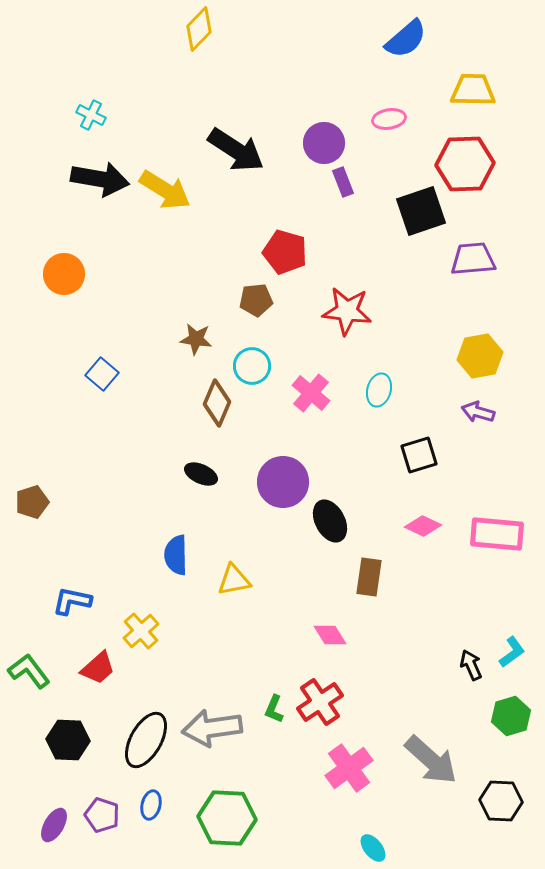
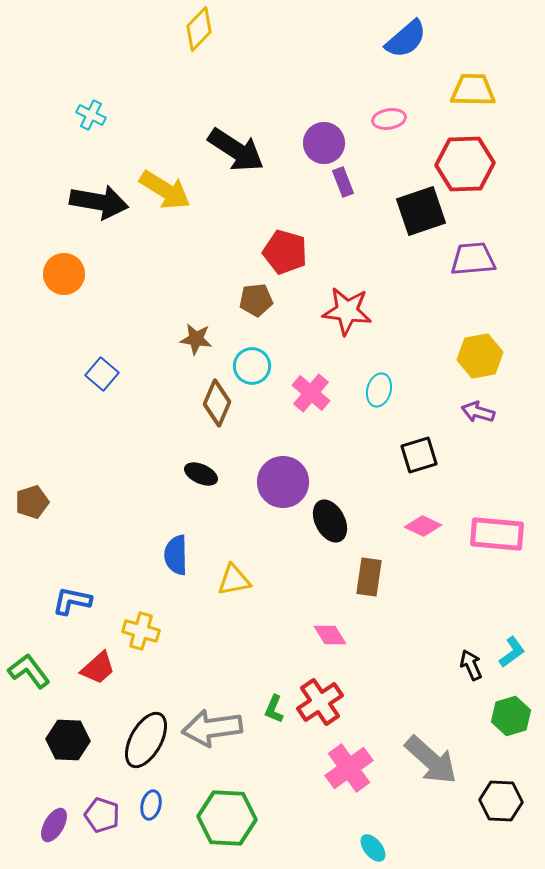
black arrow at (100, 179): moved 1 px left, 23 px down
yellow cross at (141, 631): rotated 33 degrees counterclockwise
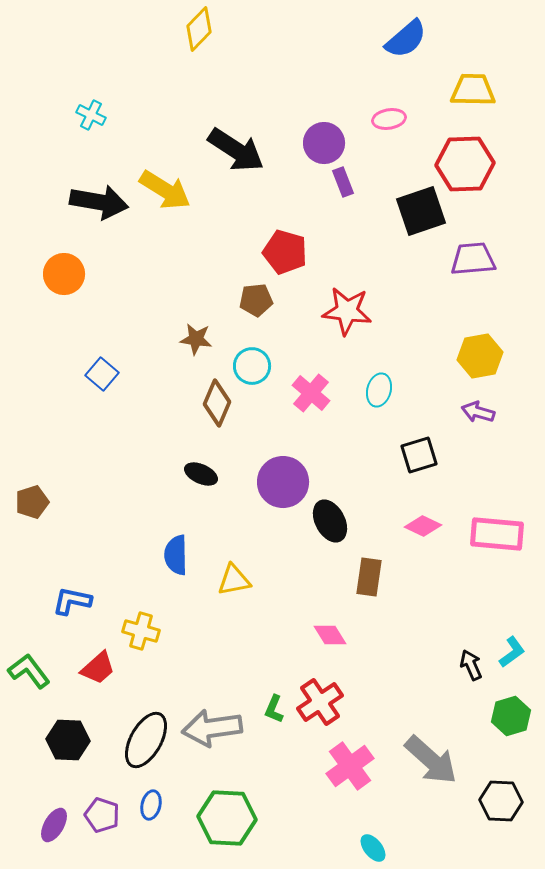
pink cross at (349, 768): moved 1 px right, 2 px up
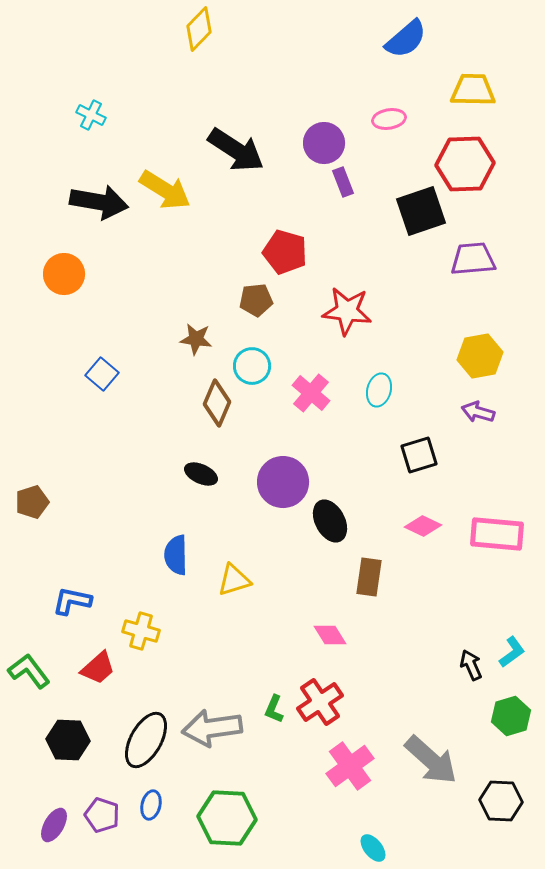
yellow triangle at (234, 580): rotated 6 degrees counterclockwise
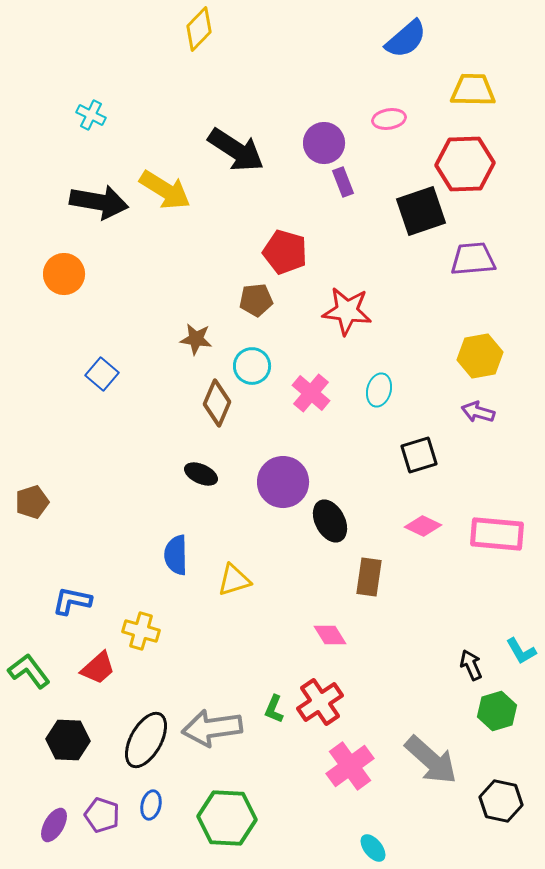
cyan L-shape at (512, 652): moved 9 px right, 1 px up; rotated 96 degrees clockwise
green hexagon at (511, 716): moved 14 px left, 5 px up
black hexagon at (501, 801): rotated 9 degrees clockwise
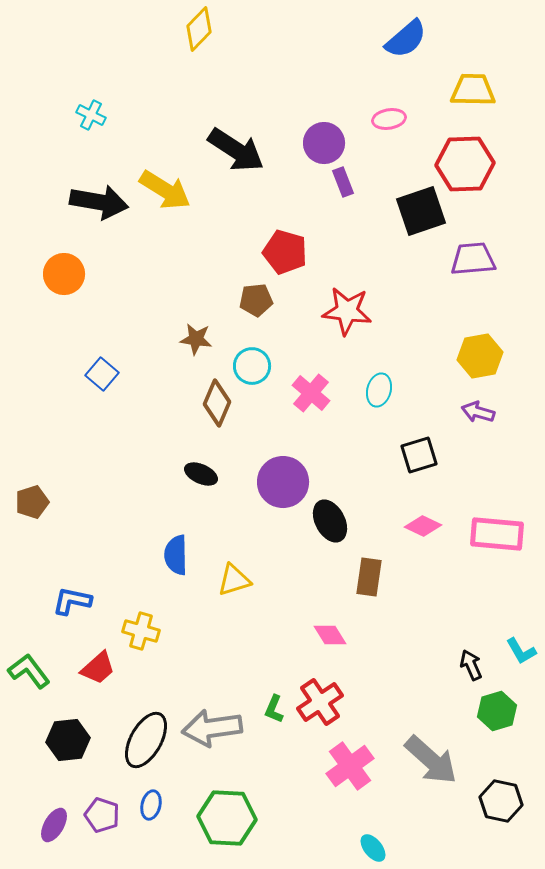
black hexagon at (68, 740): rotated 9 degrees counterclockwise
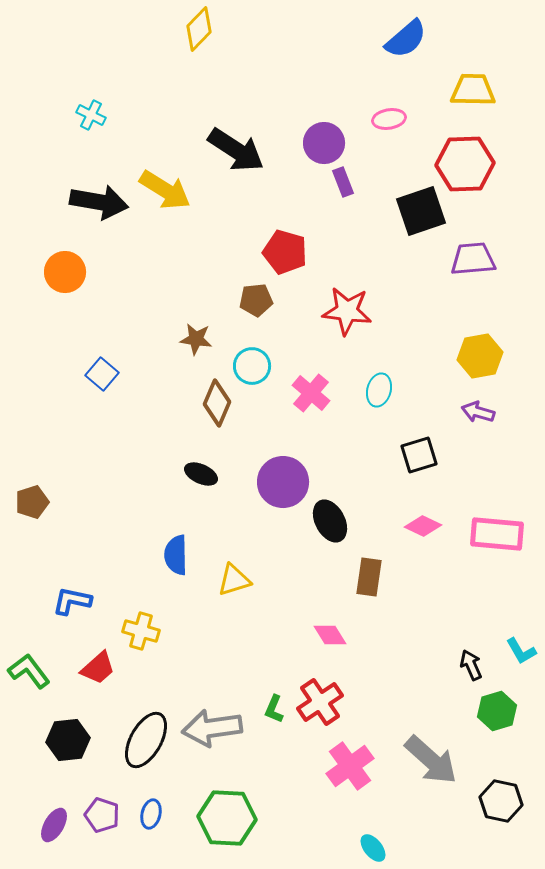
orange circle at (64, 274): moved 1 px right, 2 px up
blue ellipse at (151, 805): moved 9 px down
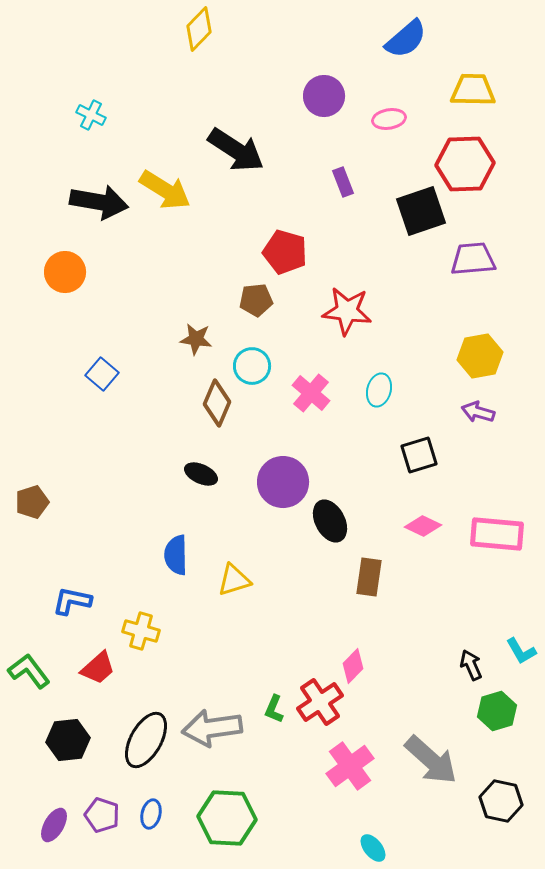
purple circle at (324, 143): moved 47 px up
pink diamond at (330, 635): moved 23 px right, 31 px down; rotated 76 degrees clockwise
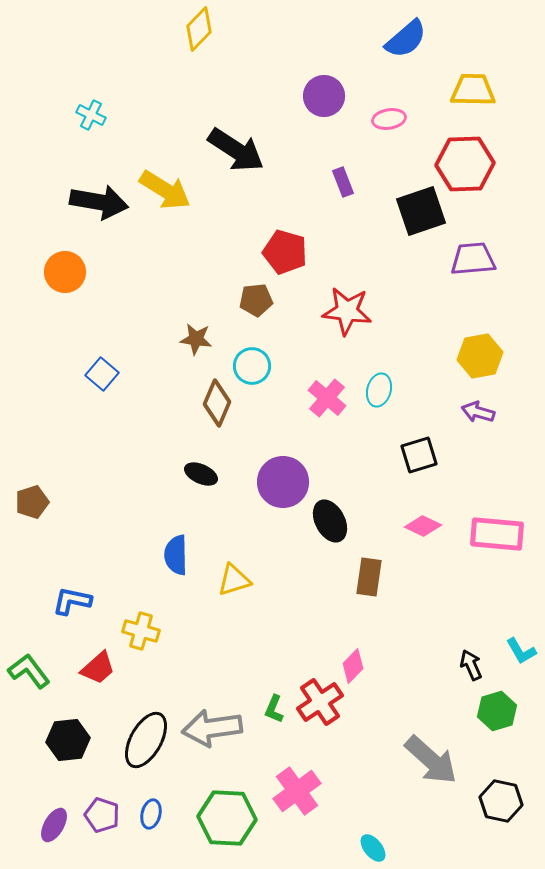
pink cross at (311, 393): moved 16 px right, 5 px down
pink cross at (350, 766): moved 53 px left, 25 px down
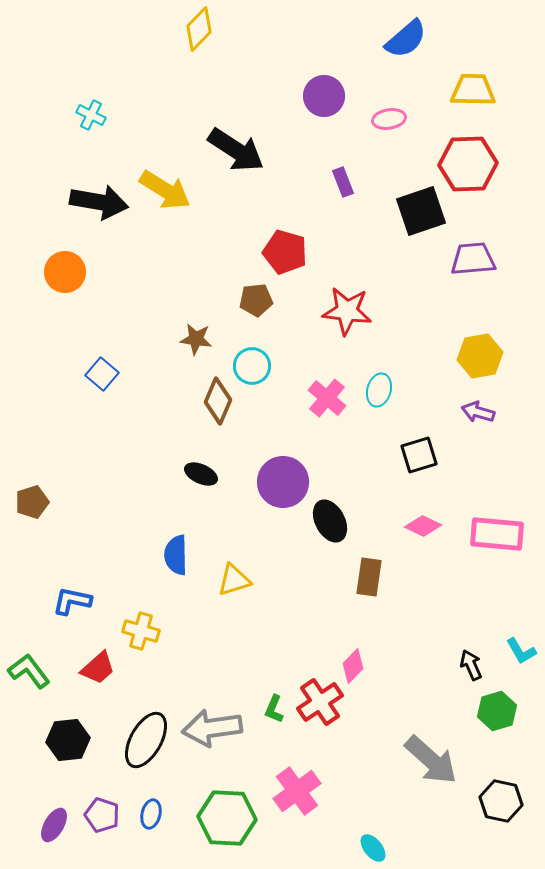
red hexagon at (465, 164): moved 3 px right
brown diamond at (217, 403): moved 1 px right, 2 px up
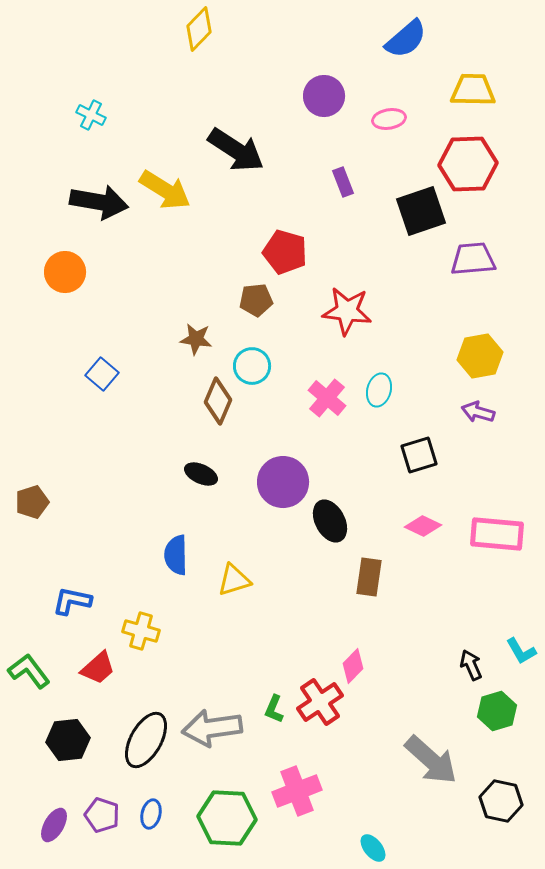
pink cross at (297, 791): rotated 15 degrees clockwise
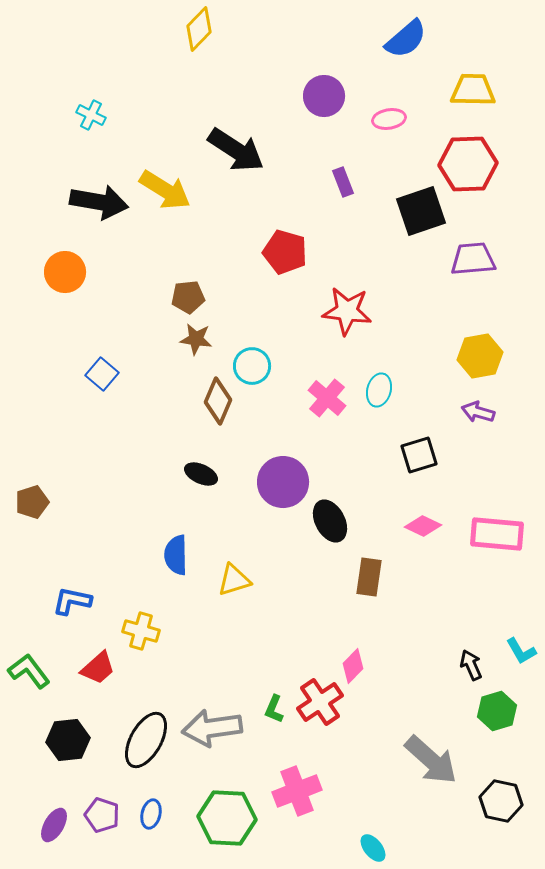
brown pentagon at (256, 300): moved 68 px left, 3 px up
